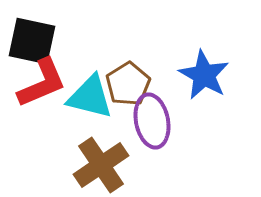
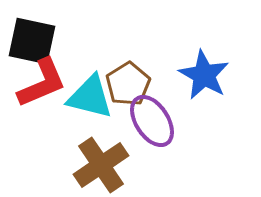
purple ellipse: rotated 22 degrees counterclockwise
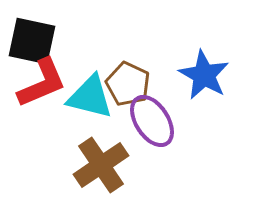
brown pentagon: rotated 15 degrees counterclockwise
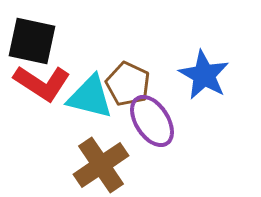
red L-shape: rotated 56 degrees clockwise
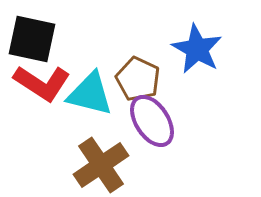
black square: moved 2 px up
blue star: moved 7 px left, 26 px up
brown pentagon: moved 10 px right, 5 px up
cyan triangle: moved 3 px up
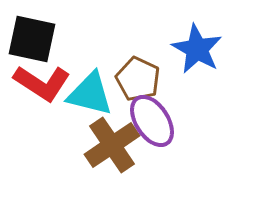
brown cross: moved 11 px right, 20 px up
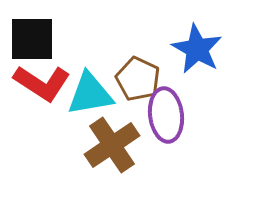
black square: rotated 12 degrees counterclockwise
cyan triangle: rotated 24 degrees counterclockwise
purple ellipse: moved 14 px right, 6 px up; rotated 26 degrees clockwise
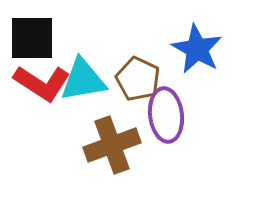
black square: moved 1 px up
cyan triangle: moved 7 px left, 14 px up
brown cross: rotated 14 degrees clockwise
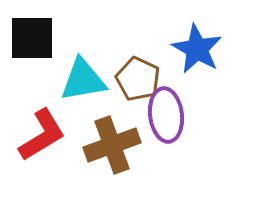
red L-shape: moved 52 px down; rotated 64 degrees counterclockwise
